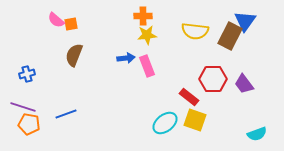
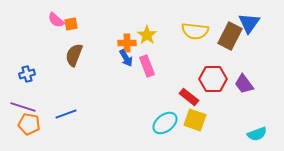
orange cross: moved 16 px left, 27 px down
blue triangle: moved 4 px right, 2 px down
yellow star: rotated 30 degrees counterclockwise
blue arrow: rotated 66 degrees clockwise
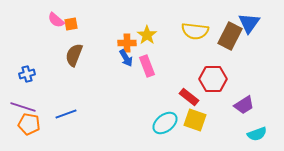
purple trapezoid: moved 21 px down; rotated 85 degrees counterclockwise
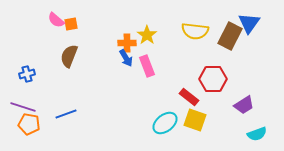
brown semicircle: moved 5 px left, 1 px down
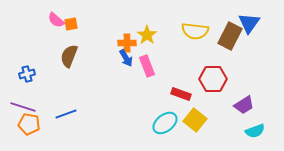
red rectangle: moved 8 px left, 3 px up; rotated 18 degrees counterclockwise
yellow square: rotated 20 degrees clockwise
cyan semicircle: moved 2 px left, 3 px up
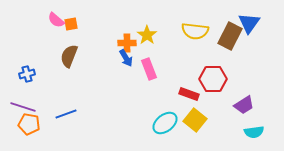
pink rectangle: moved 2 px right, 3 px down
red rectangle: moved 8 px right
cyan semicircle: moved 1 px left, 1 px down; rotated 12 degrees clockwise
